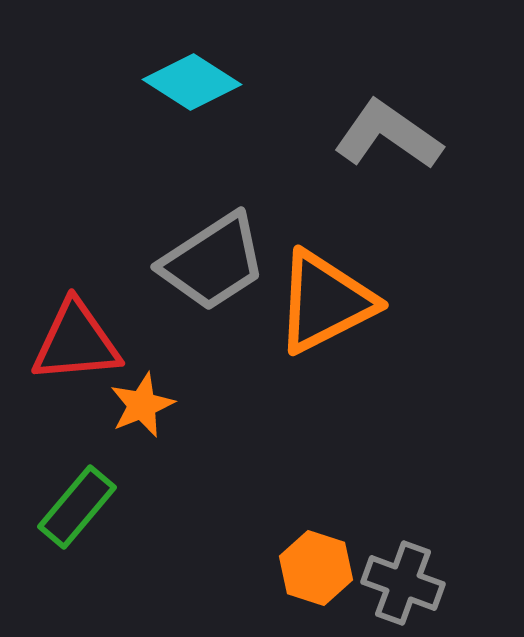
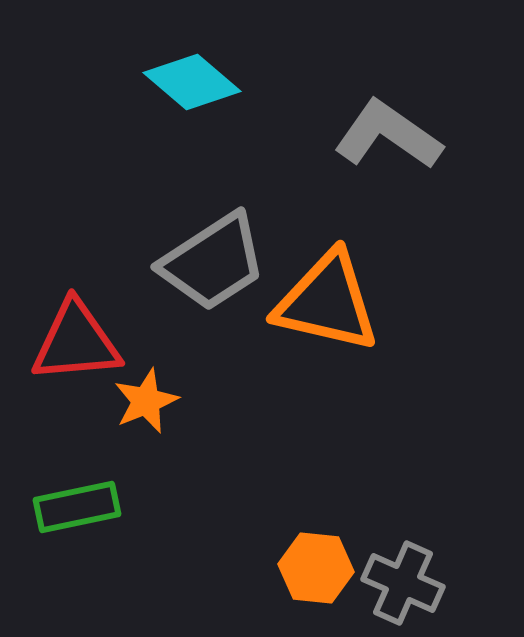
cyan diamond: rotated 8 degrees clockwise
orange triangle: moved 2 px right; rotated 40 degrees clockwise
orange star: moved 4 px right, 4 px up
green rectangle: rotated 38 degrees clockwise
orange hexagon: rotated 12 degrees counterclockwise
gray cross: rotated 4 degrees clockwise
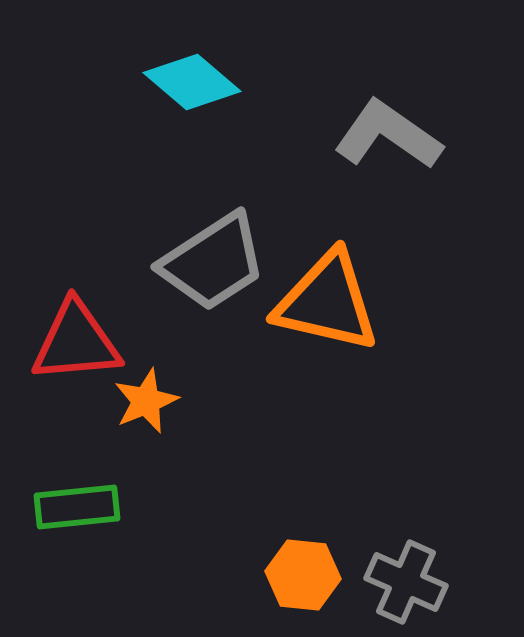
green rectangle: rotated 6 degrees clockwise
orange hexagon: moved 13 px left, 7 px down
gray cross: moved 3 px right, 1 px up
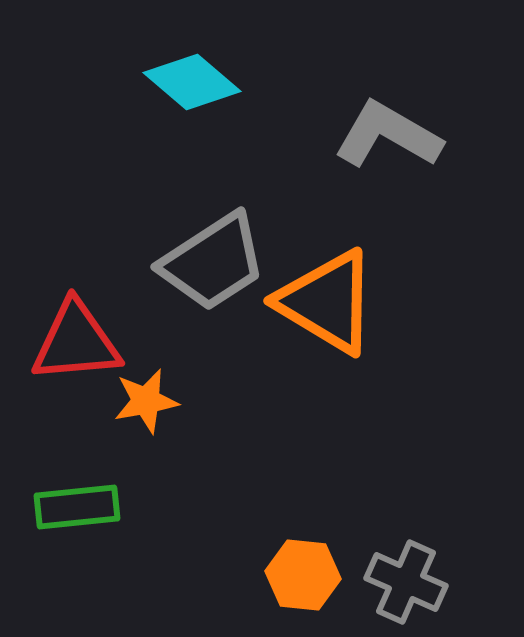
gray L-shape: rotated 5 degrees counterclockwise
orange triangle: rotated 18 degrees clockwise
orange star: rotated 12 degrees clockwise
